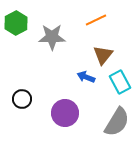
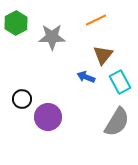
purple circle: moved 17 px left, 4 px down
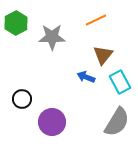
purple circle: moved 4 px right, 5 px down
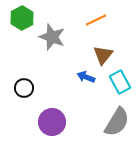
green hexagon: moved 6 px right, 5 px up
gray star: rotated 20 degrees clockwise
black circle: moved 2 px right, 11 px up
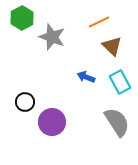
orange line: moved 3 px right, 2 px down
brown triangle: moved 9 px right, 9 px up; rotated 25 degrees counterclockwise
black circle: moved 1 px right, 14 px down
gray semicircle: rotated 64 degrees counterclockwise
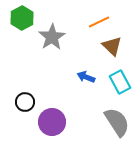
gray star: rotated 20 degrees clockwise
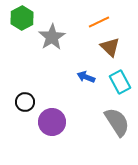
brown triangle: moved 2 px left, 1 px down
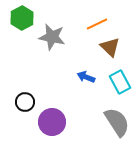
orange line: moved 2 px left, 2 px down
gray star: rotated 28 degrees counterclockwise
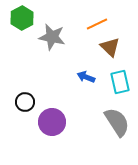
cyan rectangle: rotated 15 degrees clockwise
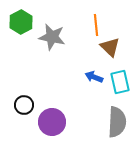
green hexagon: moved 1 px left, 4 px down
orange line: moved 1 px left, 1 px down; rotated 70 degrees counterclockwise
blue arrow: moved 8 px right
black circle: moved 1 px left, 3 px down
gray semicircle: rotated 36 degrees clockwise
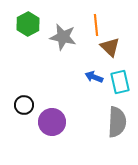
green hexagon: moved 7 px right, 2 px down
gray star: moved 11 px right
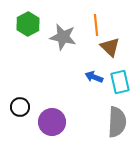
black circle: moved 4 px left, 2 px down
